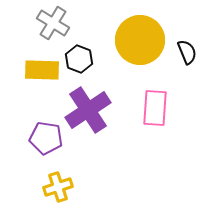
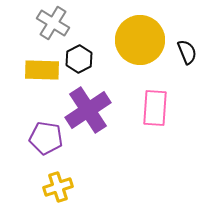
black hexagon: rotated 12 degrees clockwise
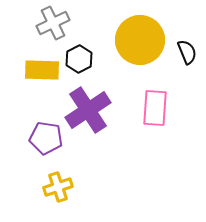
gray cross: rotated 32 degrees clockwise
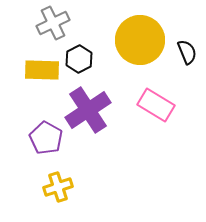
pink rectangle: moved 1 px right, 3 px up; rotated 63 degrees counterclockwise
purple pentagon: rotated 20 degrees clockwise
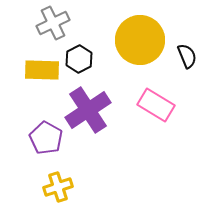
black semicircle: moved 4 px down
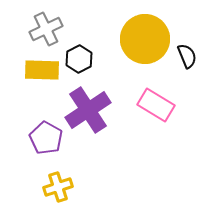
gray cross: moved 7 px left, 6 px down
yellow circle: moved 5 px right, 1 px up
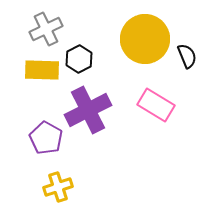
purple cross: rotated 6 degrees clockwise
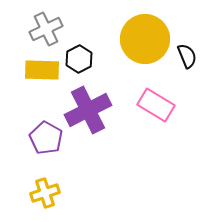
yellow cross: moved 13 px left, 6 px down
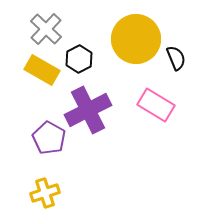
gray cross: rotated 20 degrees counterclockwise
yellow circle: moved 9 px left
black semicircle: moved 11 px left, 2 px down
yellow rectangle: rotated 28 degrees clockwise
purple pentagon: moved 3 px right
